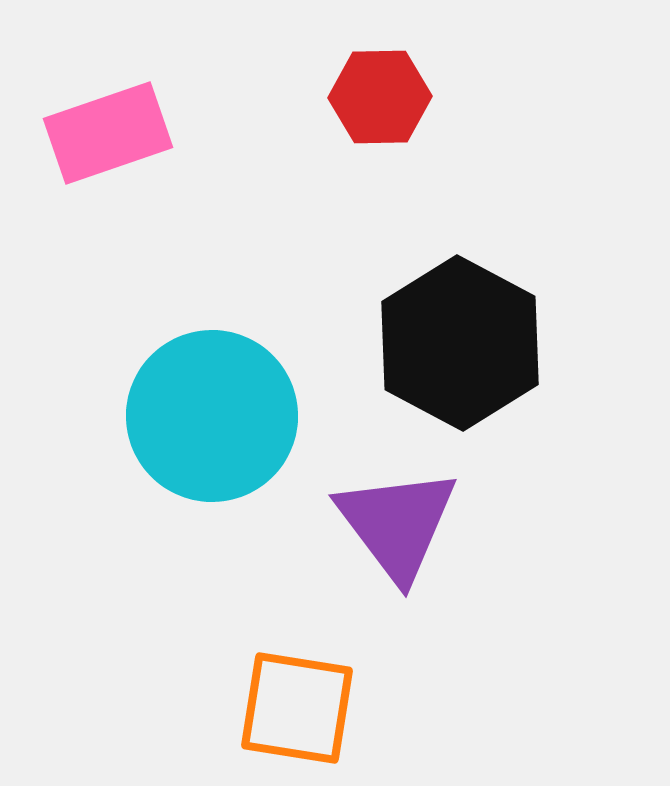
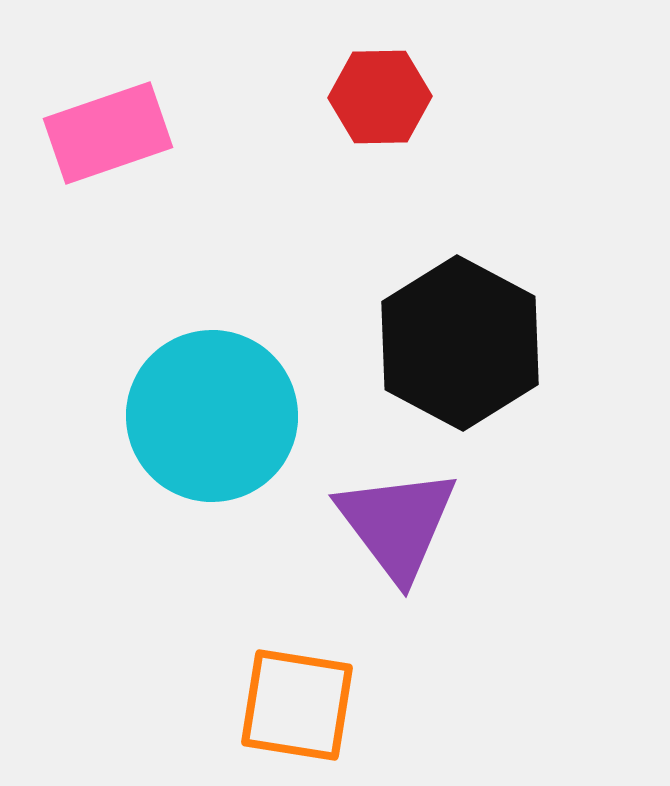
orange square: moved 3 px up
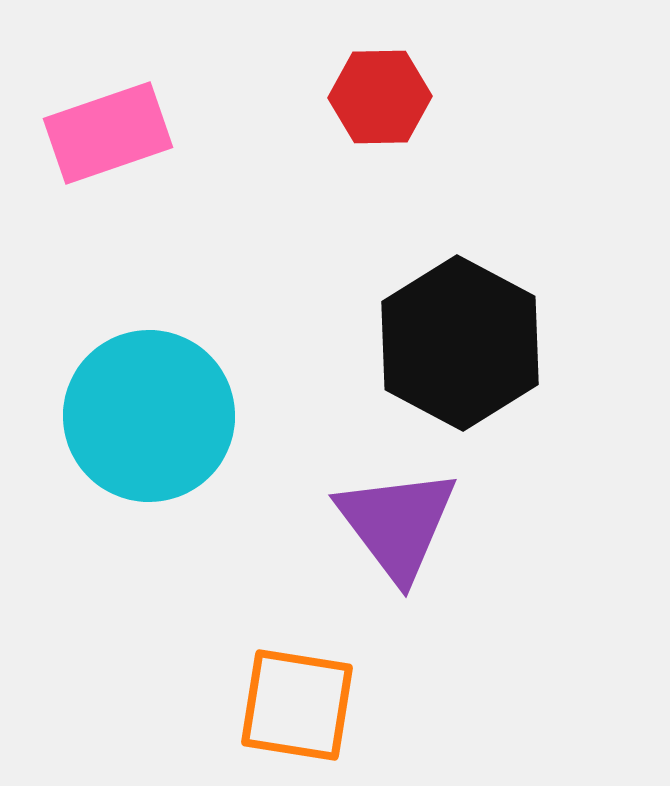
cyan circle: moved 63 px left
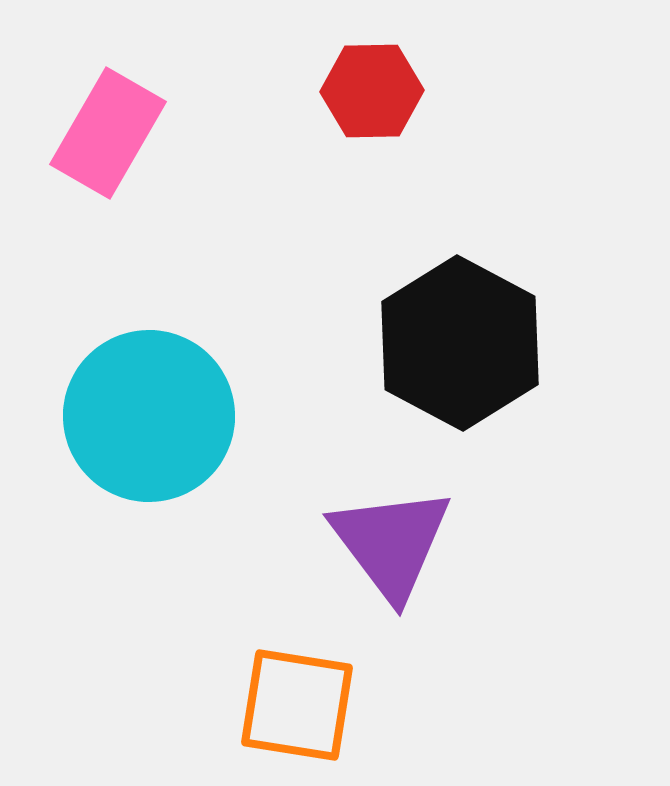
red hexagon: moved 8 px left, 6 px up
pink rectangle: rotated 41 degrees counterclockwise
purple triangle: moved 6 px left, 19 px down
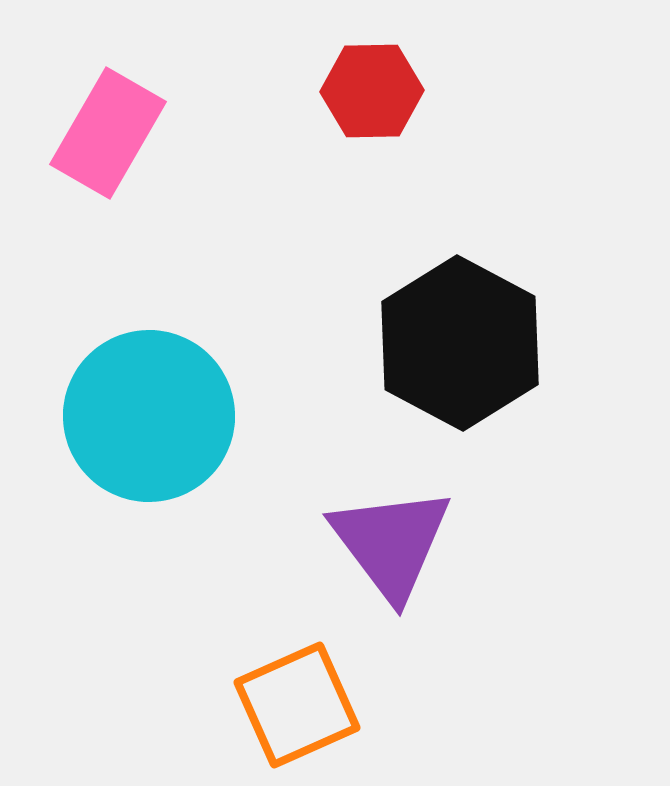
orange square: rotated 33 degrees counterclockwise
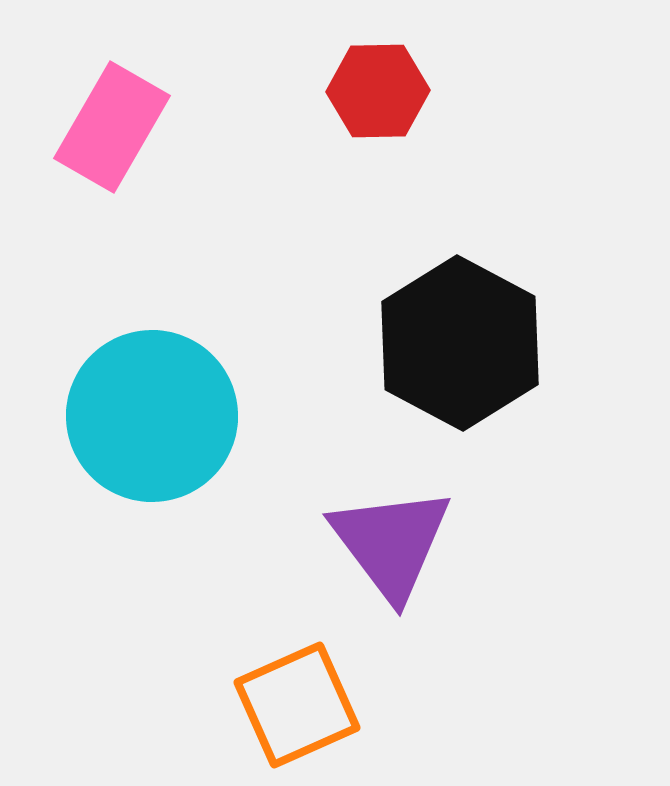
red hexagon: moved 6 px right
pink rectangle: moved 4 px right, 6 px up
cyan circle: moved 3 px right
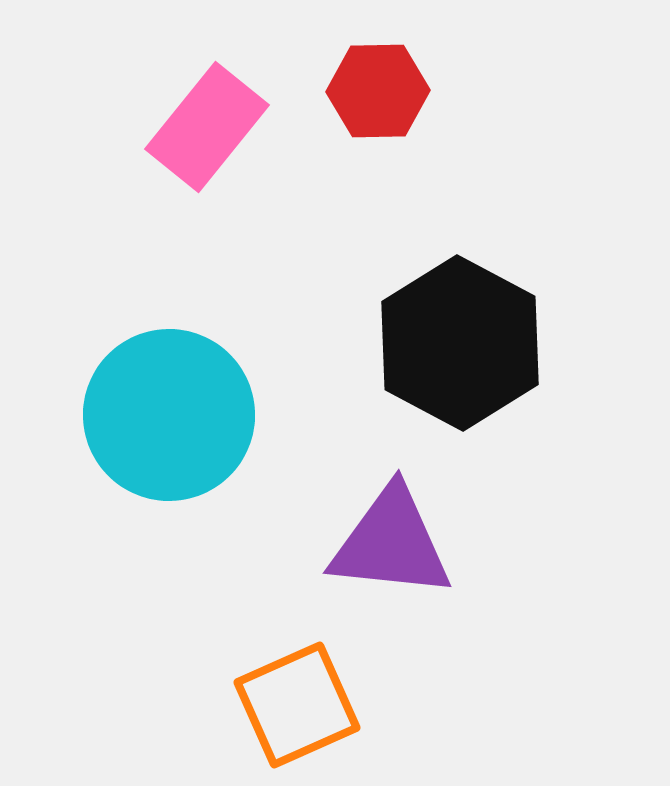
pink rectangle: moved 95 px right; rotated 9 degrees clockwise
cyan circle: moved 17 px right, 1 px up
purple triangle: rotated 47 degrees counterclockwise
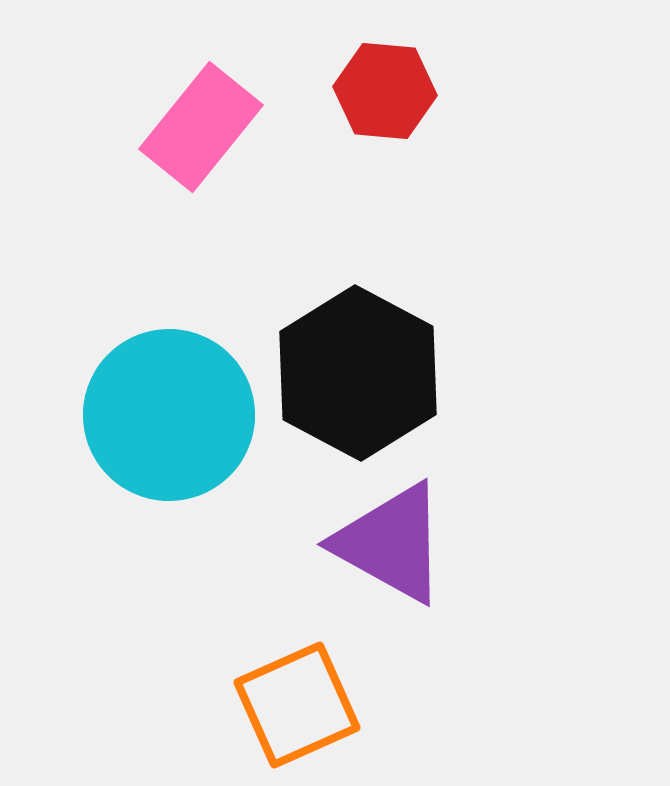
red hexagon: moved 7 px right; rotated 6 degrees clockwise
pink rectangle: moved 6 px left
black hexagon: moved 102 px left, 30 px down
purple triangle: rotated 23 degrees clockwise
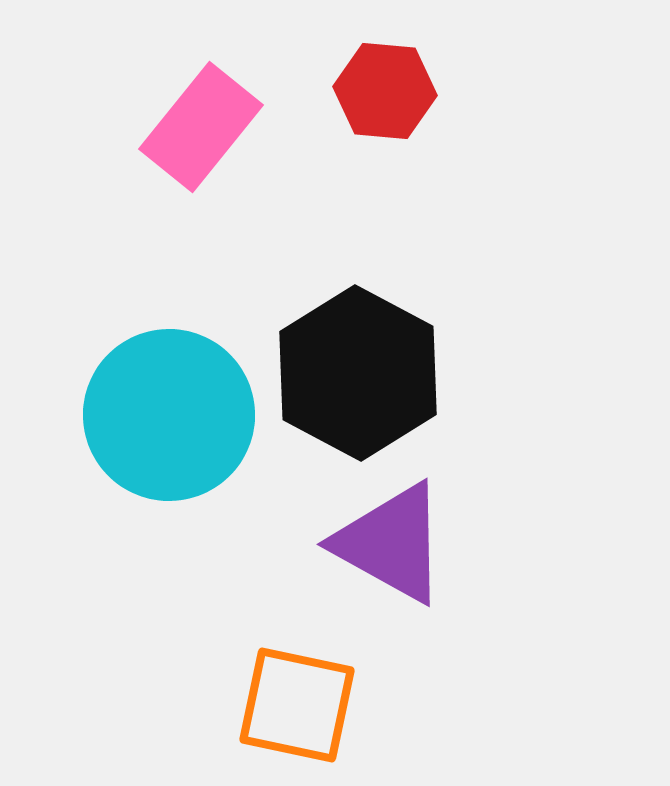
orange square: rotated 36 degrees clockwise
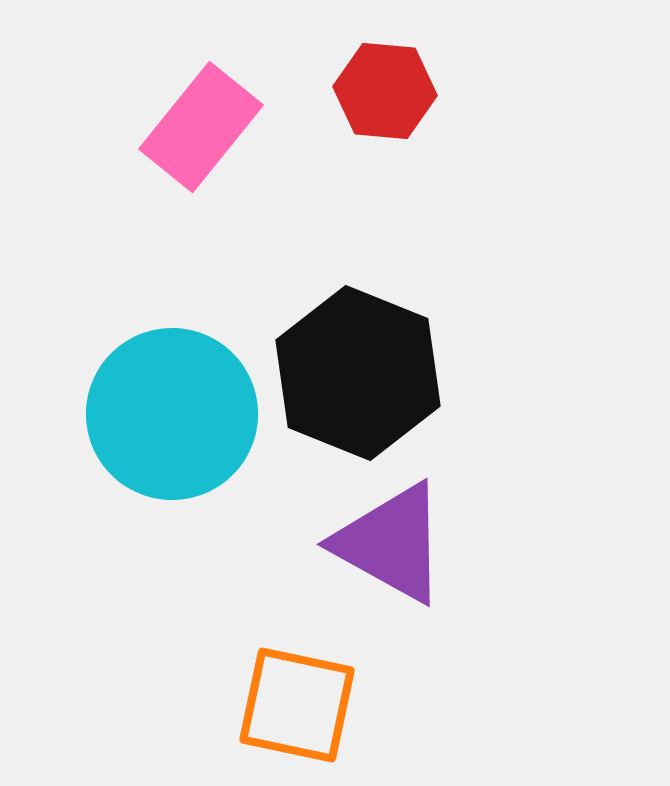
black hexagon: rotated 6 degrees counterclockwise
cyan circle: moved 3 px right, 1 px up
